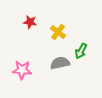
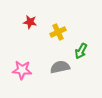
yellow cross: rotated 28 degrees clockwise
gray semicircle: moved 4 px down
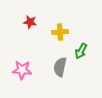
yellow cross: moved 2 px right; rotated 21 degrees clockwise
gray semicircle: rotated 66 degrees counterclockwise
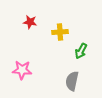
gray semicircle: moved 12 px right, 14 px down
